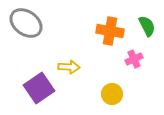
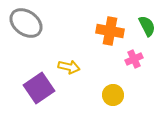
yellow arrow: rotated 10 degrees clockwise
yellow circle: moved 1 px right, 1 px down
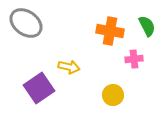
pink cross: rotated 18 degrees clockwise
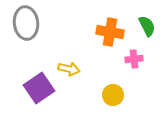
gray ellipse: rotated 48 degrees clockwise
orange cross: moved 1 px down
yellow arrow: moved 2 px down
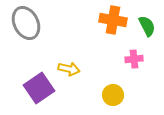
gray ellipse: rotated 20 degrees counterclockwise
orange cross: moved 3 px right, 12 px up
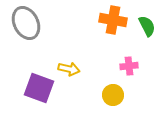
pink cross: moved 5 px left, 7 px down
purple square: rotated 36 degrees counterclockwise
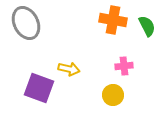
pink cross: moved 5 px left
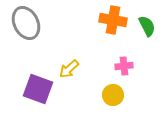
yellow arrow: rotated 125 degrees clockwise
purple square: moved 1 px left, 1 px down
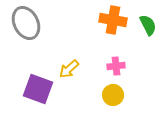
green semicircle: moved 1 px right, 1 px up
pink cross: moved 8 px left
